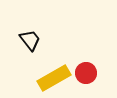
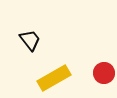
red circle: moved 18 px right
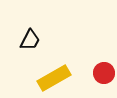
black trapezoid: rotated 65 degrees clockwise
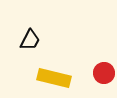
yellow rectangle: rotated 44 degrees clockwise
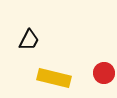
black trapezoid: moved 1 px left
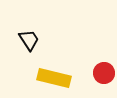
black trapezoid: rotated 60 degrees counterclockwise
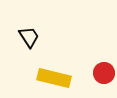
black trapezoid: moved 3 px up
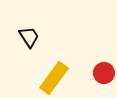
yellow rectangle: rotated 68 degrees counterclockwise
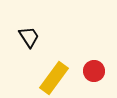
red circle: moved 10 px left, 2 px up
